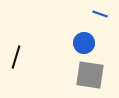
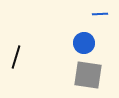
blue line: rotated 21 degrees counterclockwise
gray square: moved 2 px left
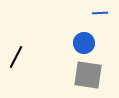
blue line: moved 1 px up
black line: rotated 10 degrees clockwise
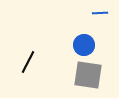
blue circle: moved 2 px down
black line: moved 12 px right, 5 px down
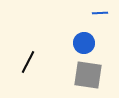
blue circle: moved 2 px up
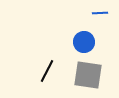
blue circle: moved 1 px up
black line: moved 19 px right, 9 px down
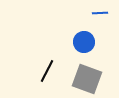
gray square: moved 1 px left, 4 px down; rotated 12 degrees clockwise
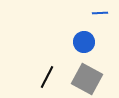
black line: moved 6 px down
gray square: rotated 8 degrees clockwise
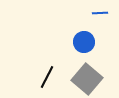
gray square: rotated 12 degrees clockwise
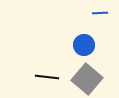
blue circle: moved 3 px down
black line: rotated 70 degrees clockwise
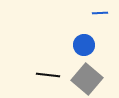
black line: moved 1 px right, 2 px up
